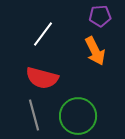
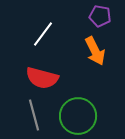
purple pentagon: rotated 15 degrees clockwise
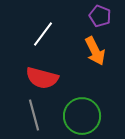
purple pentagon: rotated 10 degrees clockwise
green circle: moved 4 px right
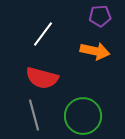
purple pentagon: rotated 25 degrees counterclockwise
orange arrow: rotated 52 degrees counterclockwise
green circle: moved 1 px right
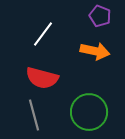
purple pentagon: rotated 25 degrees clockwise
green circle: moved 6 px right, 4 px up
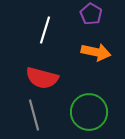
purple pentagon: moved 9 px left, 2 px up; rotated 10 degrees clockwise
white line: moved 2 px right, 4 px up; rotated 20 degrees counterclockwise
orange arrow: moved 1 px right, 1 px down
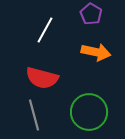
white line: rotated 12 degrees clockwise
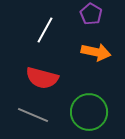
gray line: moved 1 px left; rotated 52 degrees counterclockwise
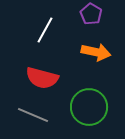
green circle: moved 5 px up
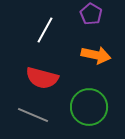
orange arrow: moved 3 px down
